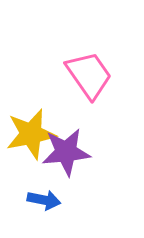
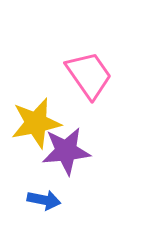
yellow star: moved 5 px right, 11 px up
purple star: moved 1 px up
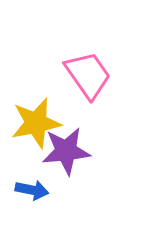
pink trapezoid: moved 1 px left
blue arrow: moved 12 px left, 10 px up
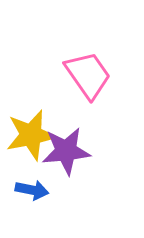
yellow star: moved 5 px left, 12 px down
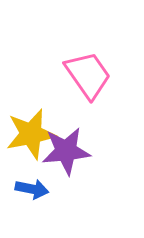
yellow star: moved 1 px up
blue arrow: moved 1 px up
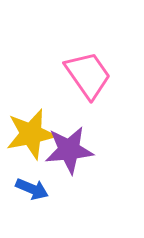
purple star: moved 3 px right, 1 px up
blue arrow: rotated 12 degrees clockwise
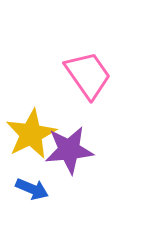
yellow star: rotated 15 degrees counterclockwise
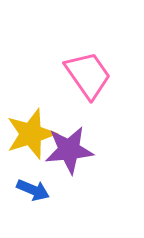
yellow star: rotated 9 degrees clockwise
blue arrow: moved 1 px right, 1 px down
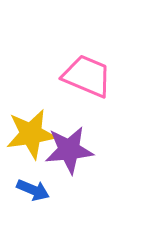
pink trapezoid: moved 1 px left, 1 px down; rotated 32 degrees counterclockwise
yellow star: rotated 9 degrees clockwise
